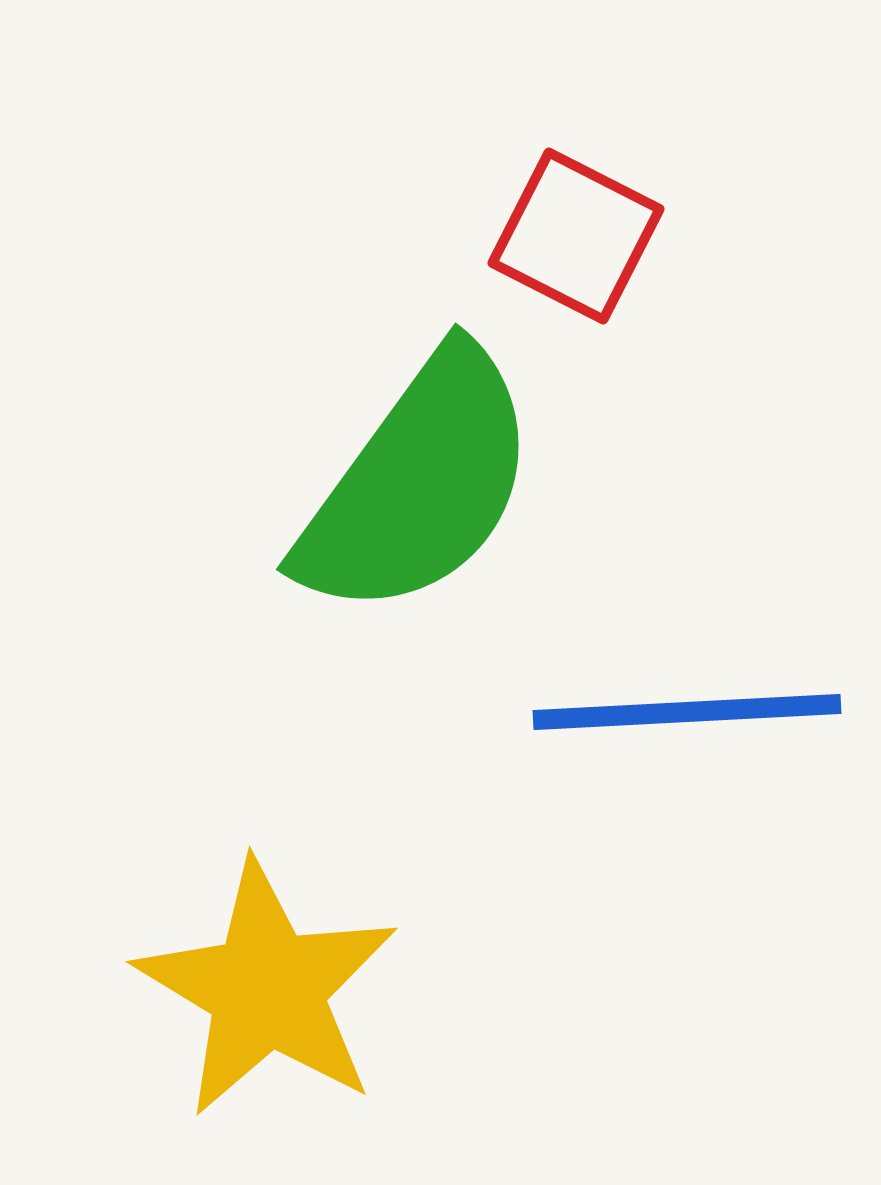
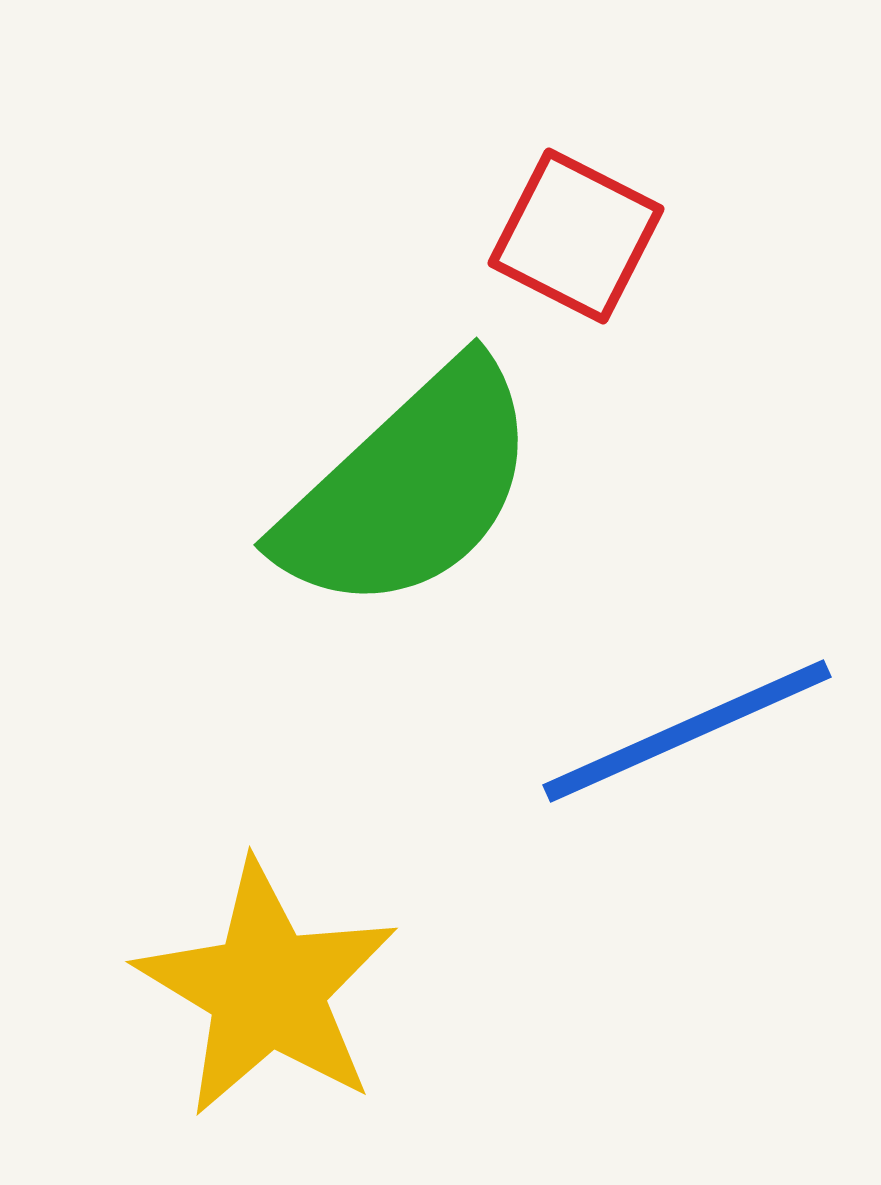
green semicircle: moved 9 px left, 4 px down; rotated 11 degrees clockwise
blue line: moved 19 px down; rotated 21 degrees counterclockwise
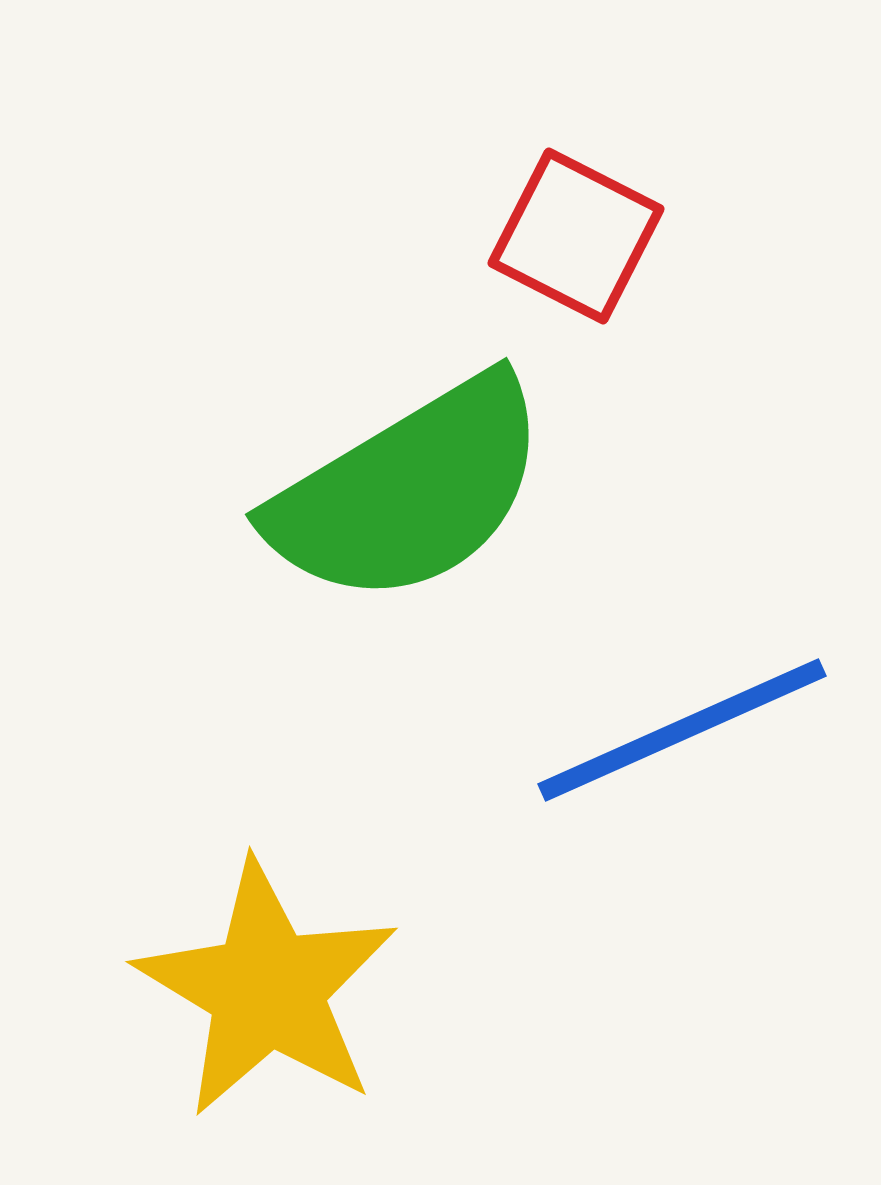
green semicircle: moved 3 px down; rotated 12 degrees clockwise
blue line: moved 5 px left, 1 px up
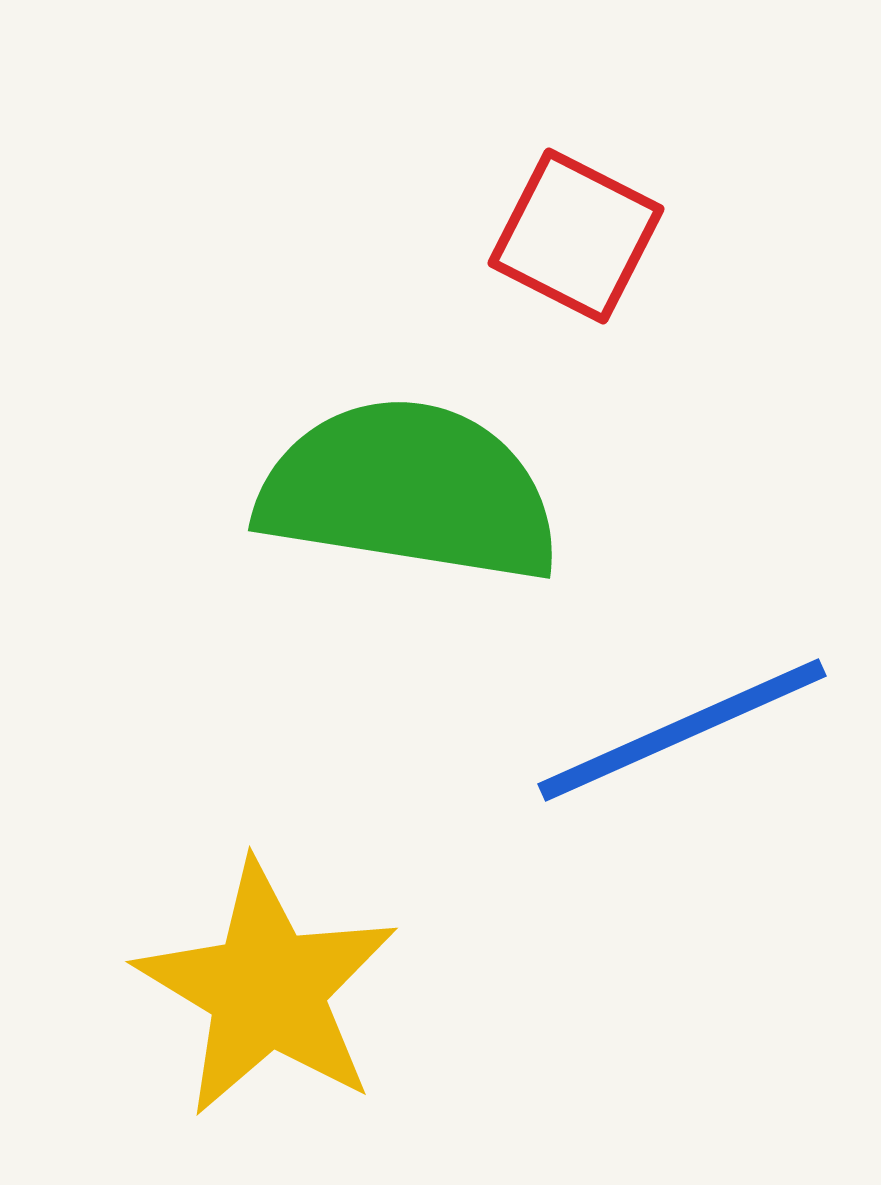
green semicircle: rotated 140 degrees counterclockwise
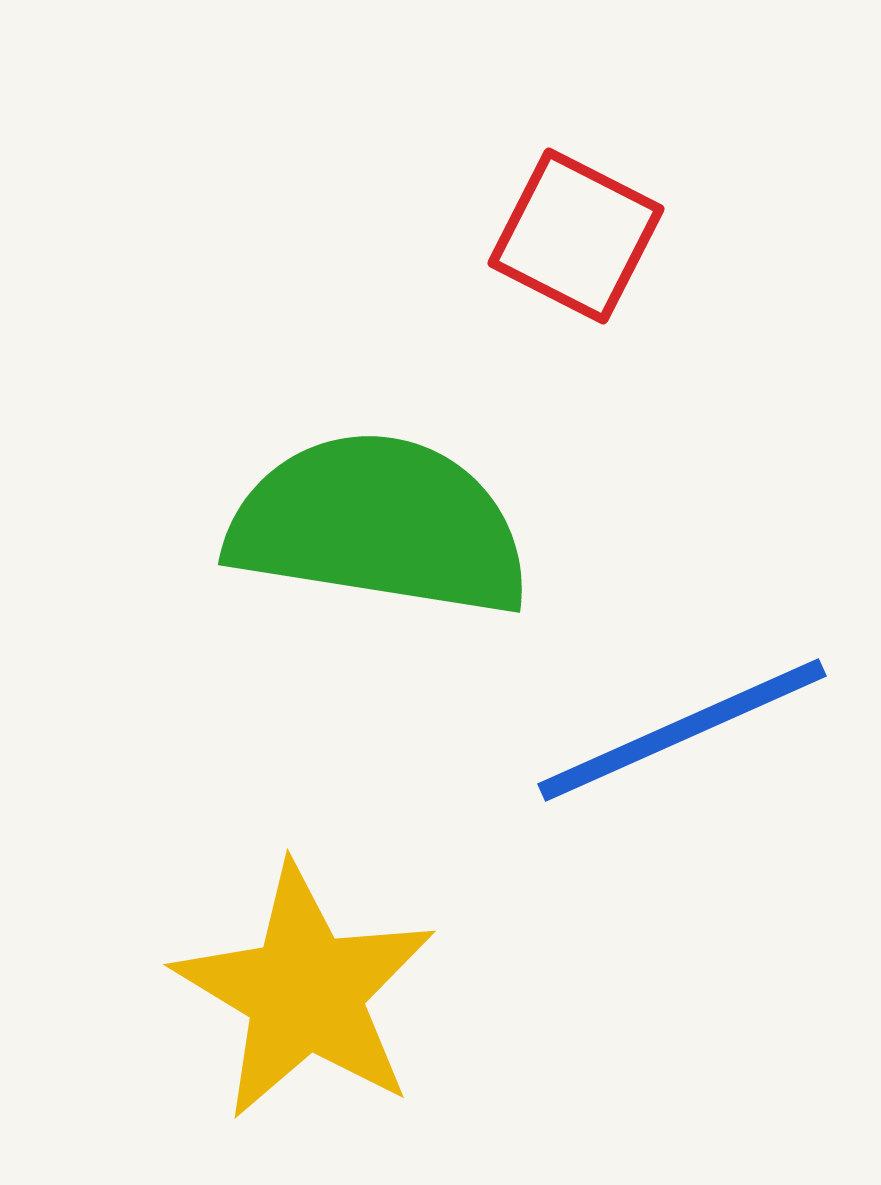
green semicircle: moved 30 px left, 34 px down
yellow star: moved 38 px right, 3 px down
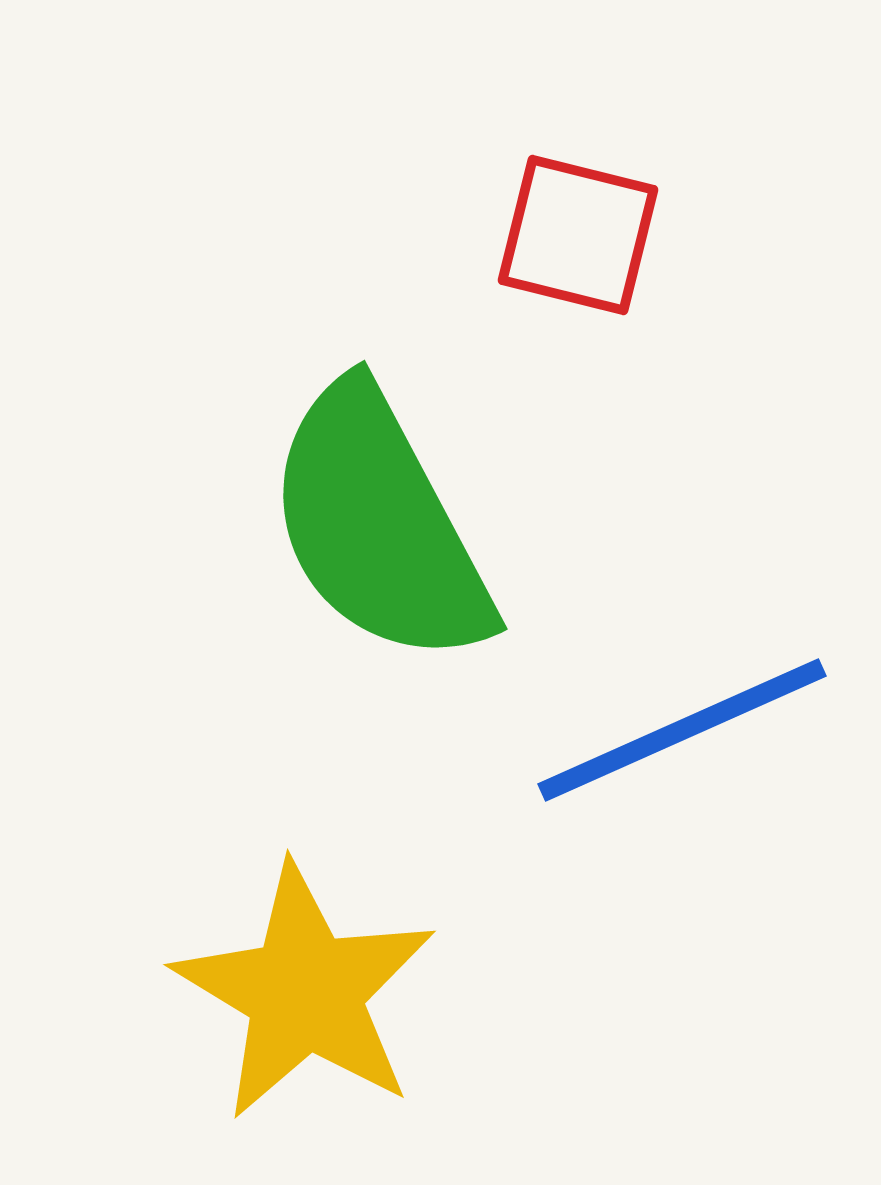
red square: moved 2 px right, 1 px up; rotated 13 degrees counterclockwise
green semicircle: rotated 127 degrees counterclockwise
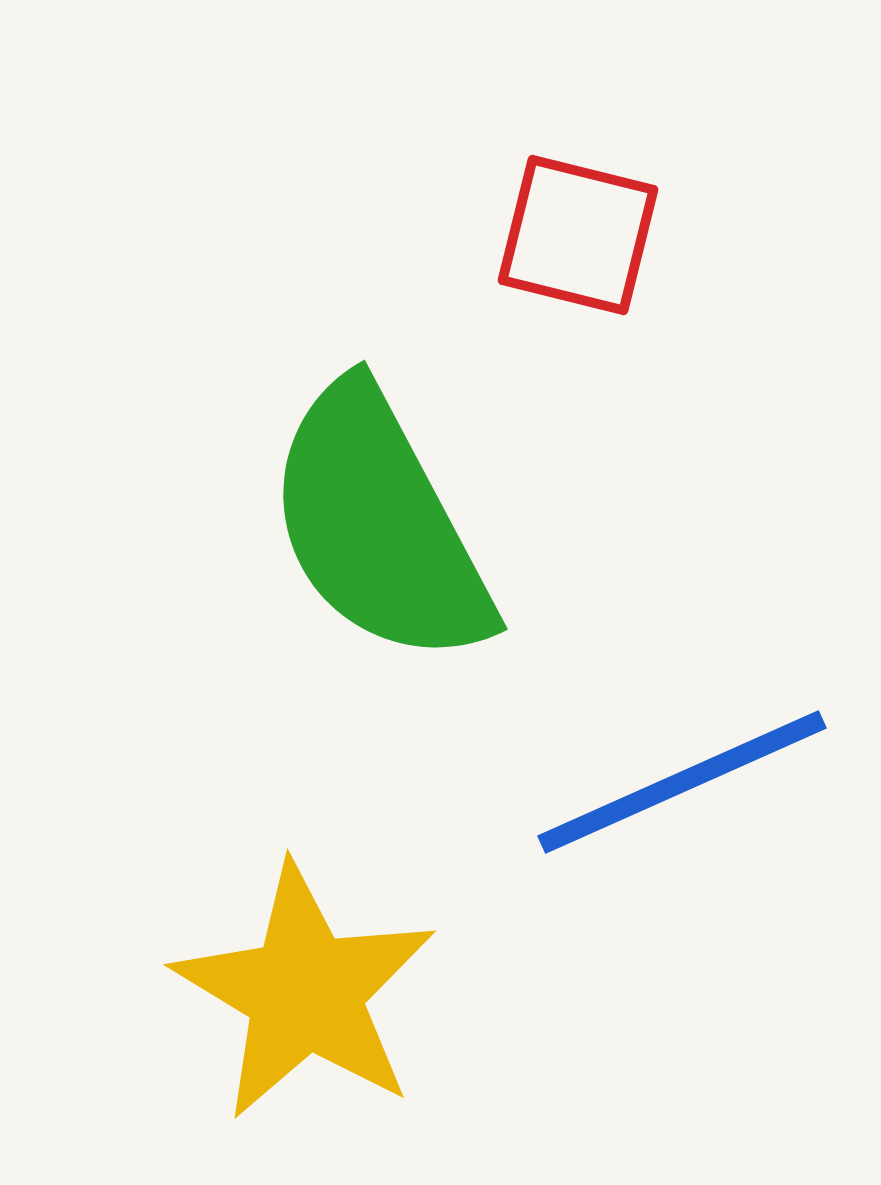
blue line: moved 52 px down
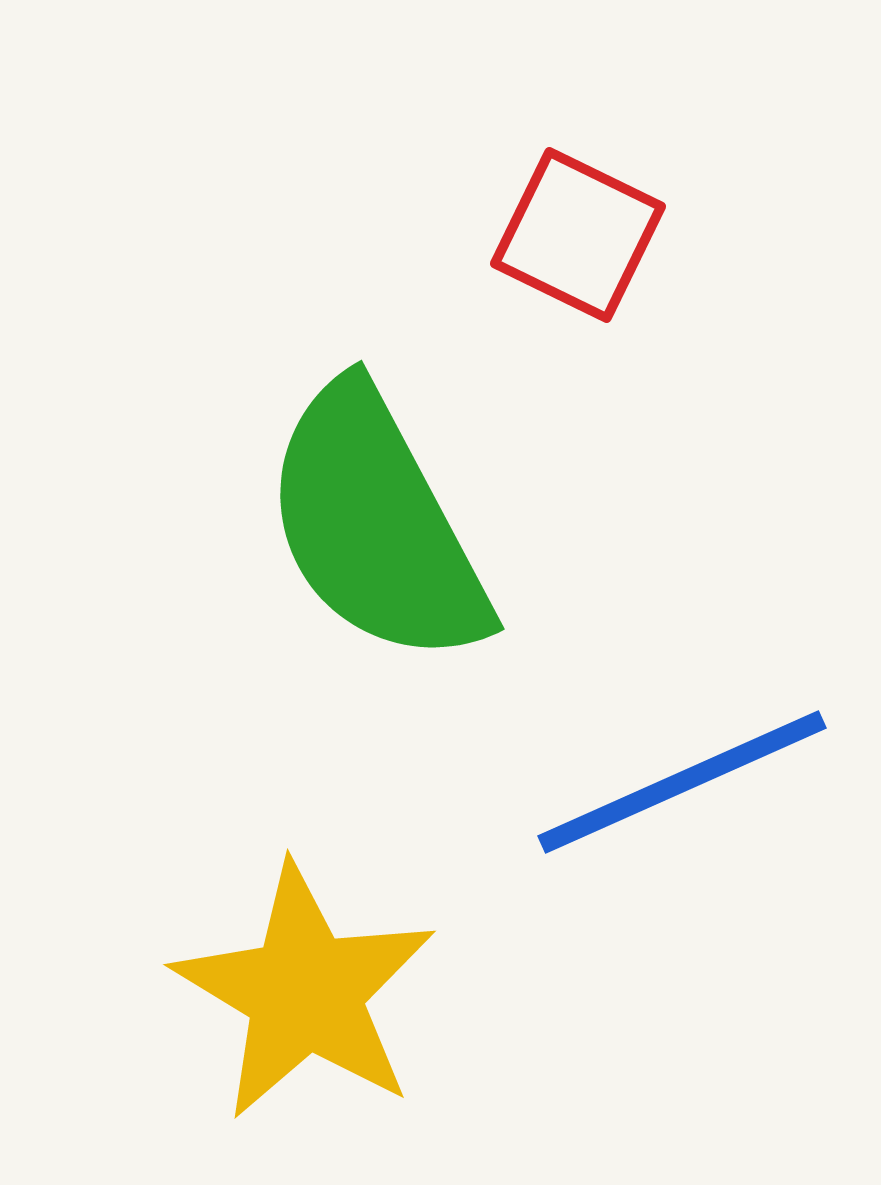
red square: rotated 12 degrees clockwise
green semicircle: moved 3 px left
